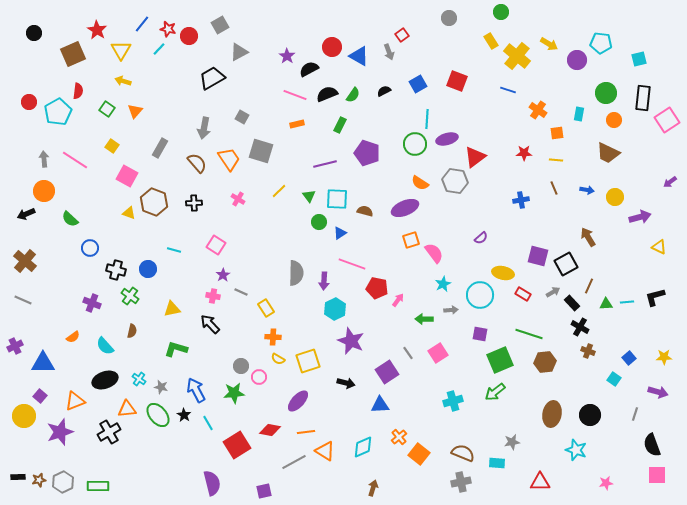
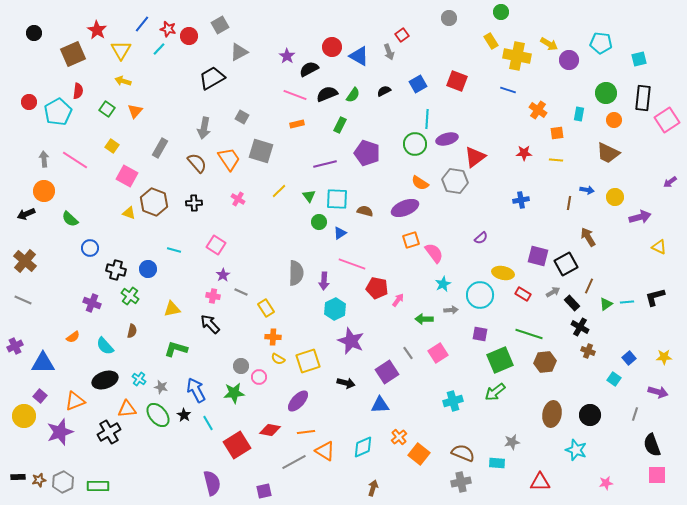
yellow cross at (517, 56): rotated 28 degrees counterclockwise
purple circle at (577, 60): moved 8 px left
brown line at (554, 188): moved 15 px right, 15 px down; rotated 32 degrees clockwise
green triangle at (606, 304): rotated 32 degrees counterclockwise
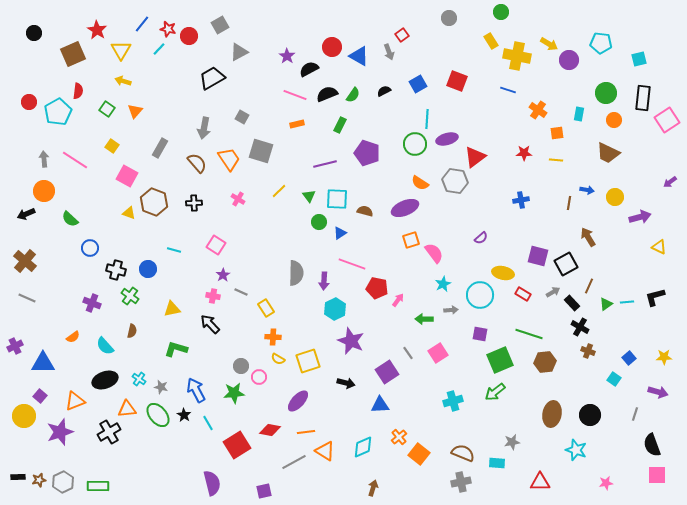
gray line at (23, 300): moved 4 px right, 2 px up
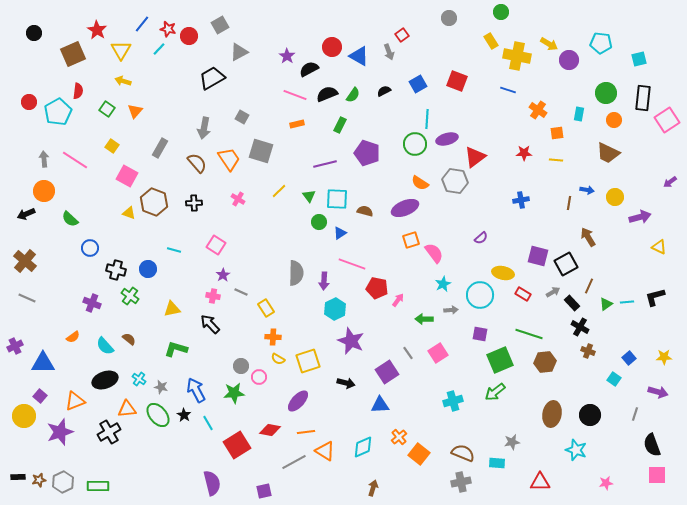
brown semicircle at (132, 331): moved 3 px left, 8 px down; rotated 64 degrees counterclockwise
